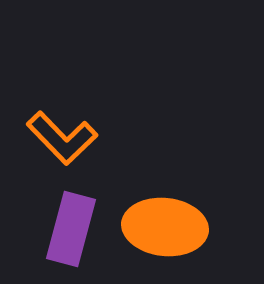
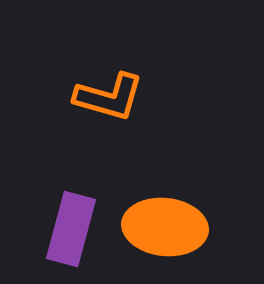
orange L-shape: moved 47 px right, 41 px up; rotated 30 degrees counterclockwise
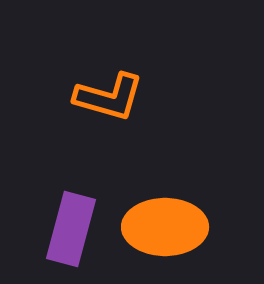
orange ellipse: rotated 6 degrees counterclockwise
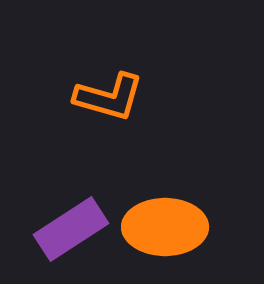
purple rectangle: rotated 42 degrees clockwise
